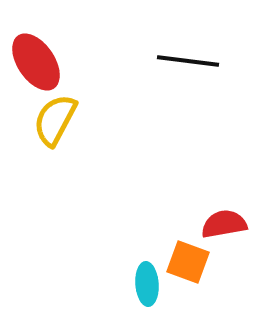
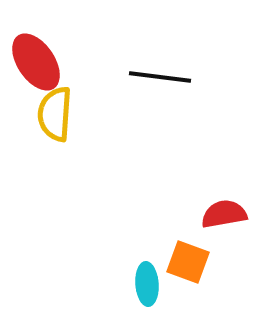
black line: moved 28 px left, 16 px down
yellow semicircle: moved 6 px up; rotated 24 degrees counterclockwise
red semicircle: moved 10 px up
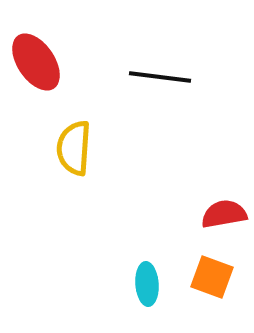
yellow semicircle: moved 19 px right, 34 px down
orange square: moved 24 px right, 15 px down
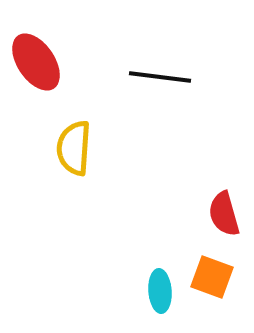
red semicircle: rotated 96 degrees counterclockwise
cyan ellipse: moved 13 px right, 7 px down
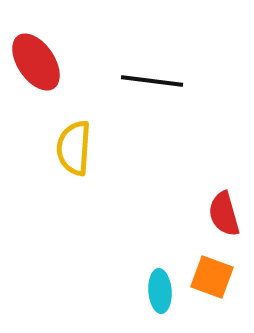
black line: moved 8 px left, 4 px down
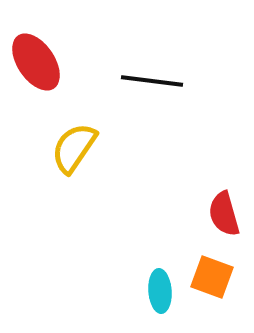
yellow semicircle: rotated 30 degrees clockwise
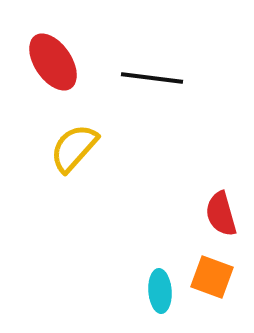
red ellipse: moved 17 px right
black line: moved 3 px up
yellow semicircle: rotated 8 degrees clockwise
red semicircle: moved 3 px left
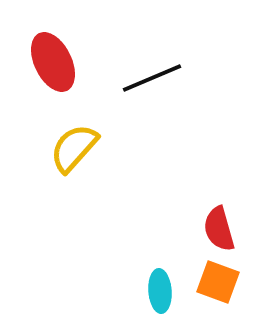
red ellipse: rotated 8 degrees clockwise
black line: rotated 30 degrees counterclockwise
red semicircle: moved 2 px left, 15 px down
orange square: moved 6 px right, 5 px down
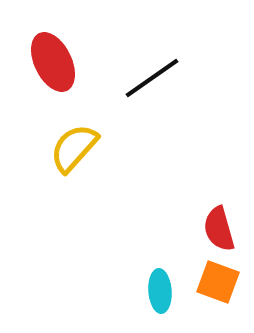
black line: rotated 12 degrees counterclockwise
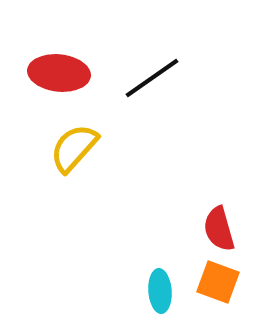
red ellipse: moved 6 px right, 11 px down; rotated 58 degrees counterclockwise
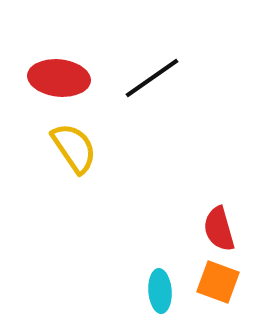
red ellipse: moved 5 px down
yellow semicircle: rotated 104 degrees clockwise
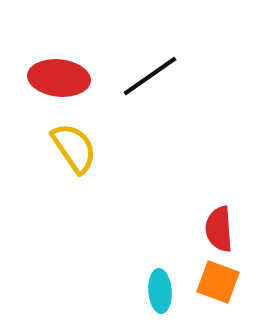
black line: moved 2 px left, 2 px up
red semicircle: rotated 12 degrees clockwise
